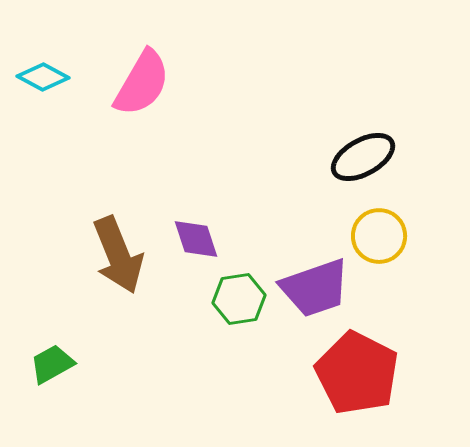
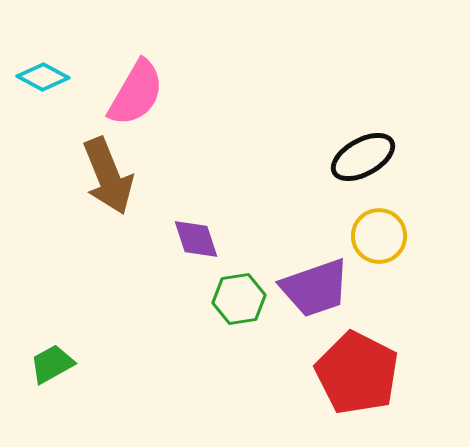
pink semicircle: moved 6 px left, 10 px down
brown arrow: moved 10 px left, 79 px up
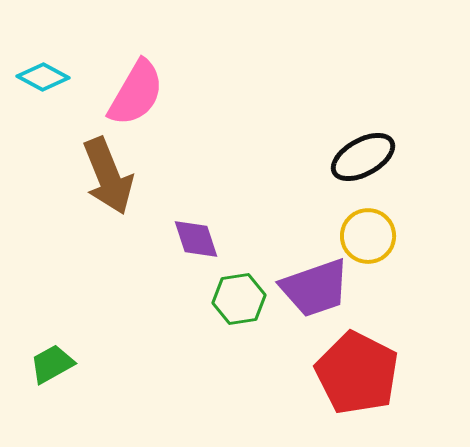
yellow circle: moved 11 px left
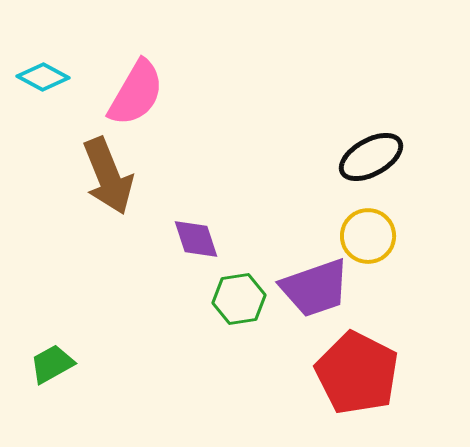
black ellipse: moved 8 px right
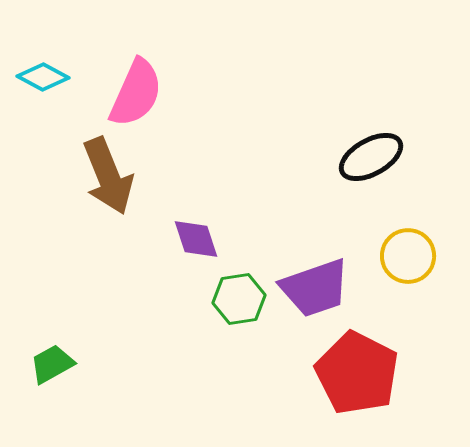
pink semicircle: rotated 6 degrees counterclockwise
yellow circle: moved 40 px right, 20 px down
